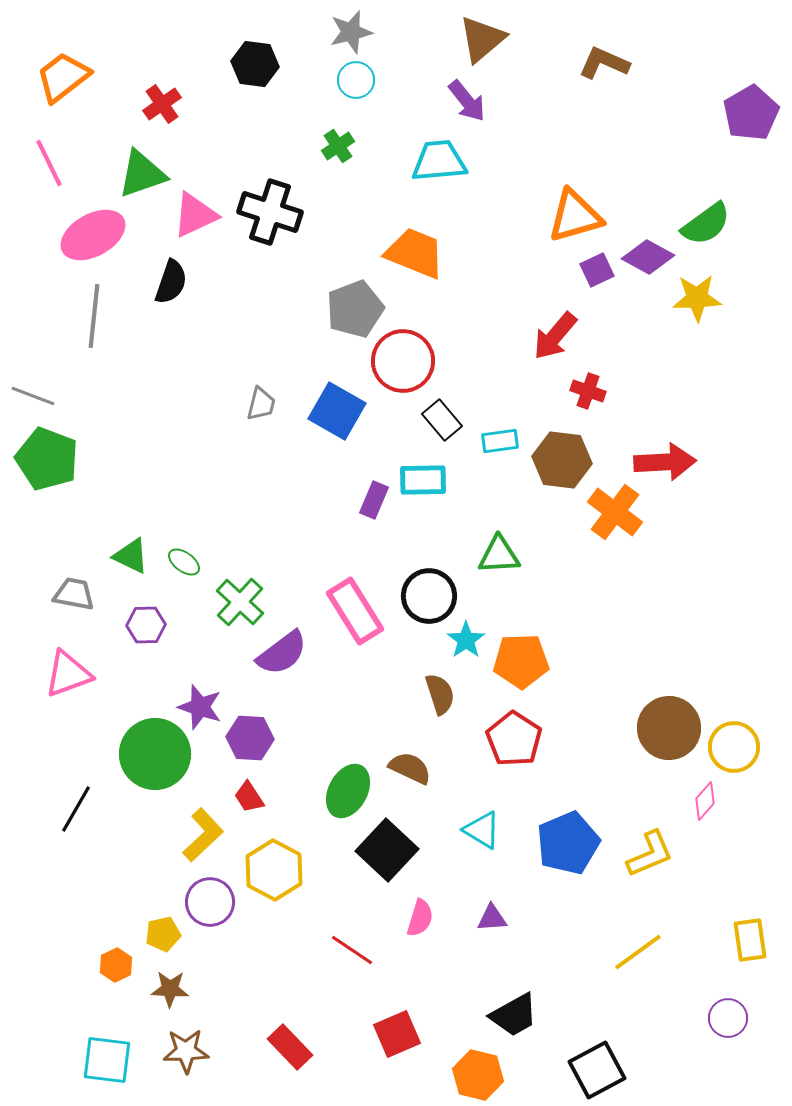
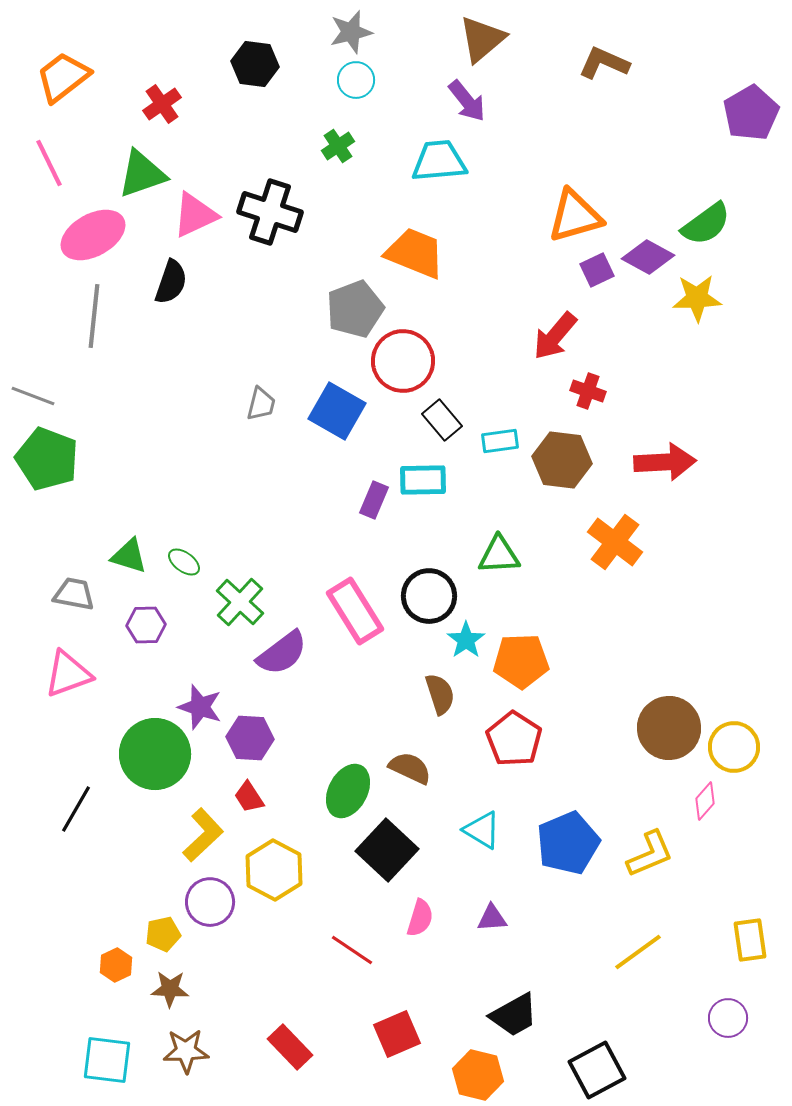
orange cross at (615, 512): moved 30 px down
green triangle at (131, 556): moved 2 px left; rotated 9 degrees counterclockwise
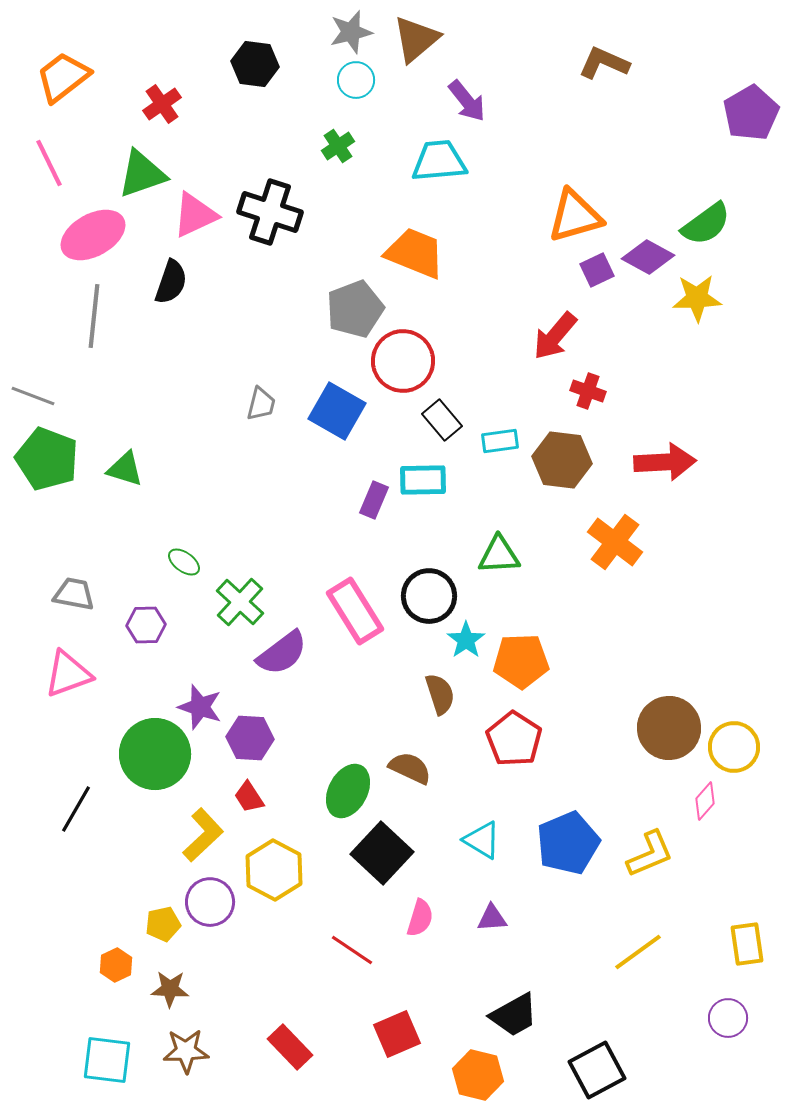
brown triangle at (482, 39): moved 66 px left
green triangle at (129, 556): moved 4 px left, 87 px up
cyan triangle at (482, 830): moved 10 px down
black square at (387, 850): moved 5 px left, 3 px down
yellow pentagon at (163, 934): moved 10 px up
yellow rectangle at (750, 940): moved 3 px left, 4 px down
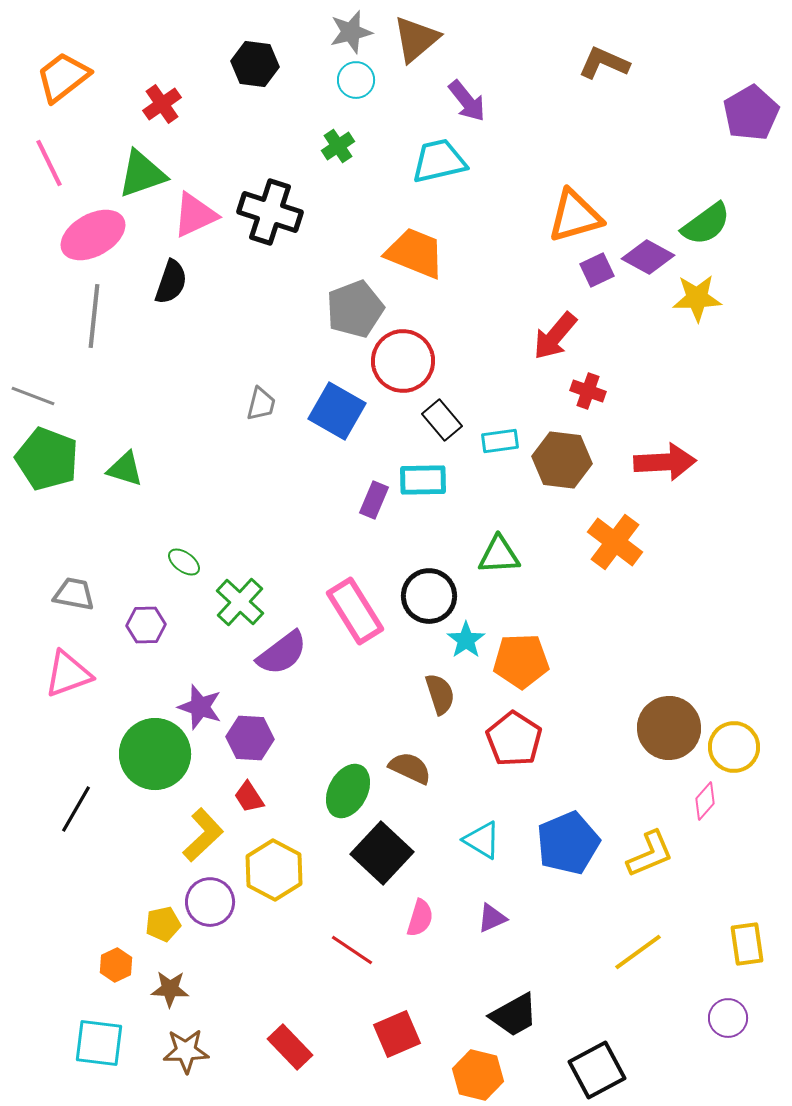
cyan trapezoid at (439, 161): rotated 8 degrees counterclockwise
purple triangle at (492, 918): rotated 20 degrees counterclockwise
cyan square at (107, 1060): moved 8 px left, 17 px up
